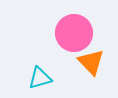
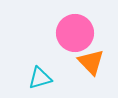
pink circle: moved 1 px right
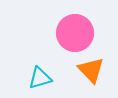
orange triangle: moved 8 px down
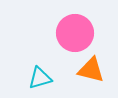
orange triangle: rotated 32 degrees counterclockwise
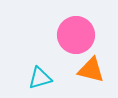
pink circle: moved 1 px right, 2 px down
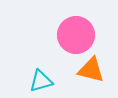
cyan triangle: moved 1 px right, 3 px down
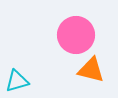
cyan triangle: moved 24 px left
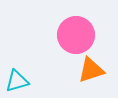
orange triangle: rotated 32 degrees counterclockwise
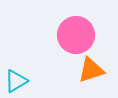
cyan triangle: moved 1 px left; rotated 15 degrees counterclockwise
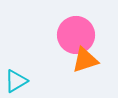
orange triangle: moved 6 px left, 10 px up
